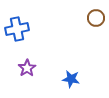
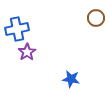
purple star: moved 16 px up
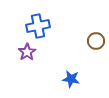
brown circle: moved 23 px down
blue cross: moved 21 px right, 3 px up
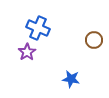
blue cross: moved 2 px down; rotated 35 degrees clockwise
brown circle: moved 2 px left, 1 px up
